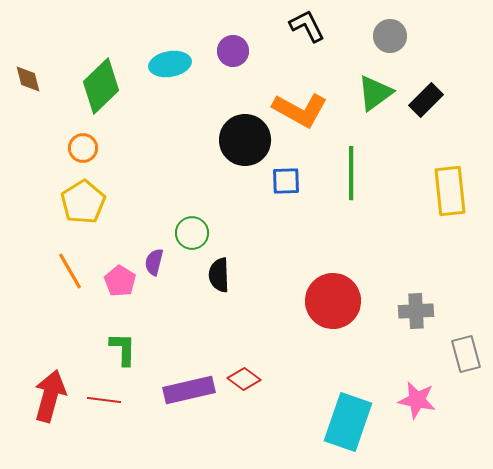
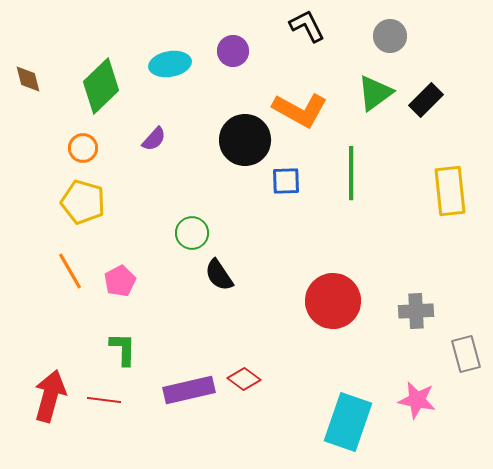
yellow pentagon: rotated 24 degrees counterclockwise
purple semicircle: moved 123 px up; rotated 152 degrees counterclockwise
black semicircle: rotated 32 degrees counterclockwise
pink pentagon: rotated 12 degrees clockwise
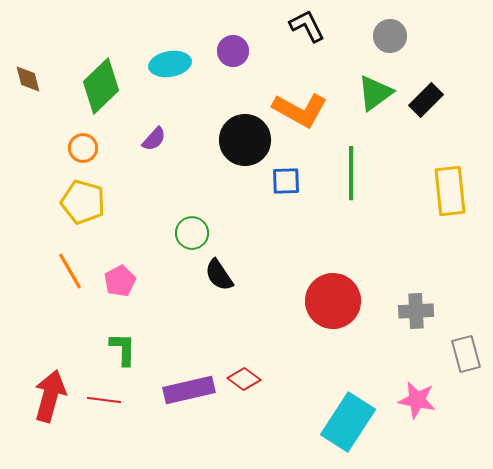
cyan rectangle: rotated 14 degrees clockwise
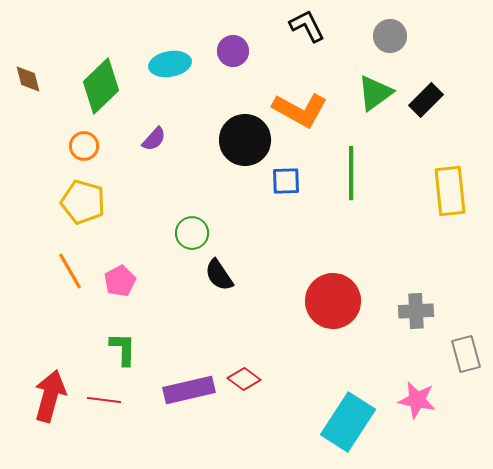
orange circle: moved 1 px right, 2 px up
